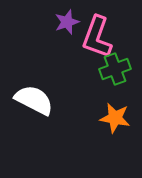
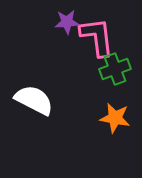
purple star: rotated 15 degrees clockwise
pink L-shape: rotated 153 degrees clockwise
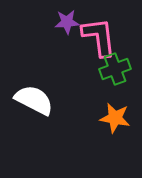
pink L-shape: moved 2 px right
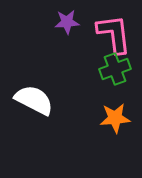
pink L-shape: moved 15 px right, 3 px up
orange star: rotated 16 degrees counterclockwise
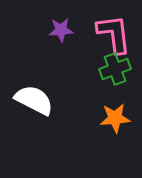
purple star: moved 6 px left, 8 px down
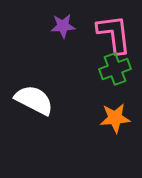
purple star: moved 2 px right, 4 px up
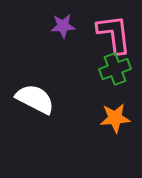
white semicircle: moved 1 px right, 1 px up
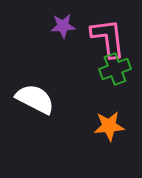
pink L-shape: moved 6 px left, 4 px down
orange star: moved 6 px left, 8 px down
